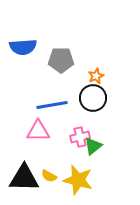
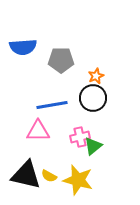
black triangle: moved 2 px right, 3 px up; rotated 12 degrees clockwise
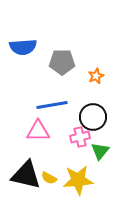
gray pentagon: moved 1 px right, 2 px down
black circle: moved 19 px down
green triangle: moved 7 px right, 5 px down; rotated 12 degrees counterclockwise
yellow semicircle: moved 2 px down
yellow star: rotated 20 degrees counterclockwise
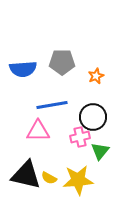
blue semicircle: moved 22 px down
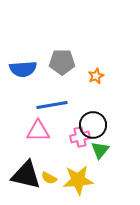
black circle: moved 8 px down
green triangle: moved 1 px up
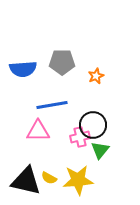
black triangle: moved 6 px down
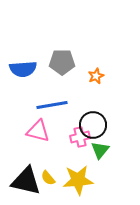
pink triangle: rotated 15 degrees clockwise
yellow semicircle: moved 1 px left; rotated 21 degrees clockwise
